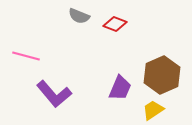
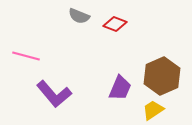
brown hexagon: moved 1 px down
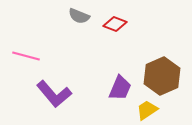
yellow trapezoid: moved 6 px left
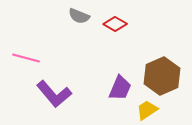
red diamond: rotated 10 degrees clockwise
pink line: moved 2 px down
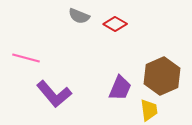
yellow trapezoid: moved 2 px right; rotated 115 degrees clockwise
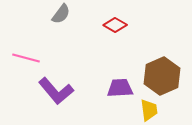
gray semicircle: moved 18 px left, 2 px up; rotated 75 degrees counterclockwise
red diamond: moved 1 px down
purple trapezoid: rotated 116 degrees counterclockwise
purple L-shape: moved 2 px right, 3 px up
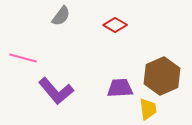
gray semicircle: moved 2 px down
pink line: moved 3 px left
yellow trapezoid: moved 1 px left, 1 px up
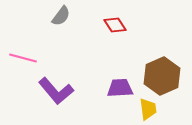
red diamond: rotated 25 degrees clockwise
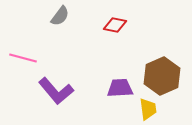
gray semicircle: moved 1 px left
red diamond: rotated 45 degrees counterclockwise
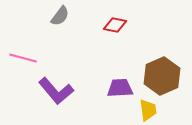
yellow trapezoid: moved 1 px down
